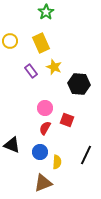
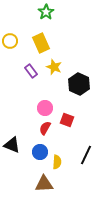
black hexagon: rotated 20 degrees clockwise
brown triangle: moved 1 px right, 1 px down; rotated 18 degrees clockwise
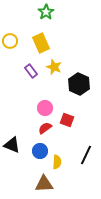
red semicircle: rotated 24 degrees clockwise
blue circle: moved 1 px up
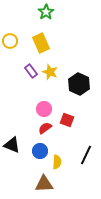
yellow star: moved 4 px left, 5 px down
pink circle: moved 1 px left, 1 px down
